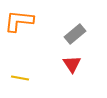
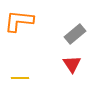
yellow line: rotated 12 degrees counterclockwise
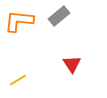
gray rectangle: moved 16 px left, 18 px up
yellow line: moved 2 px left, 2 px down; rotated 30 degrees counterclockwise
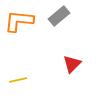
red triangle: rotated 18 degrees clockwise
yellow line: rotated 18 degrees clockwise
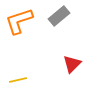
orange L-shape: rotated 24 degrees counterclockwise
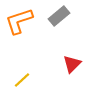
yellow line: moved 4 px right; rotated 30 degrees counterclockwise
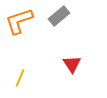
red triangle: rotated 18 degrees counterclockwise
yellow line: moved 2 px left, 2 px up; rotated 24 degrees counterclockwise
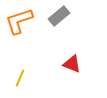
red triangle: rotated 36 degrees counterclockwise
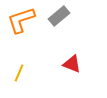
orange L-shape: moved 2 px right, 1 px up
yellow line: moved 1 px left, 5 px up
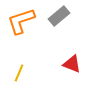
orange L-shape: moved 1 px down
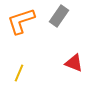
gray rectangle: rotated 15 degrees counterclockwise
red triangle: moved 2 px right, 1 px up
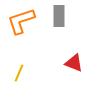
gray rectangle: rotated 35 degrees counterclockwise
